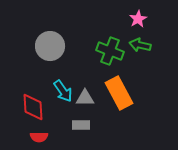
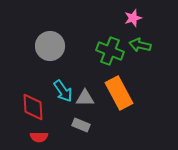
pink star: moved 5 px left, 1 px up; rotated 12 degrees clockwise
gray rectangle: rotated 24 degrees clockwise
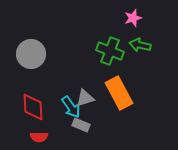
gray circle: moved 19 px left, 8 px down
cyan arrow: moved 8 px right, 16 px down
gray triangle: rotated 18 degrees counterclockwise
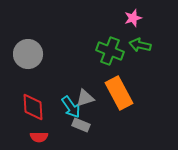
gray circle: moved 3 px left
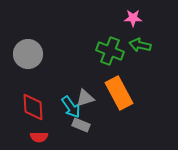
pink star: rotated 18 degrees clockwise
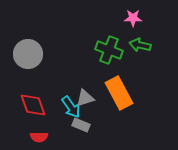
green cross: moved 1 px left, 1 px up
red diamond: moved 2 px up; rotated 16 degrees counterclockwise
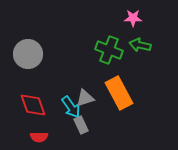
gray rectangle: rotated 42 degrees clockwise
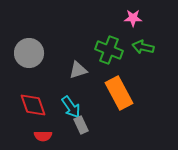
green arrow: moved 3 px right, 2 px down
gray circle: moved 1 px right, 1 px up
gray triangle: moved 7 px left, 28 px up
red semicircle: moved 4 px right, 1 px up
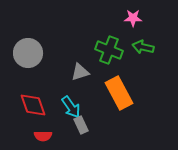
gray circle: moved 1 px left
gray triangle: moved 2 px right, 2 px down
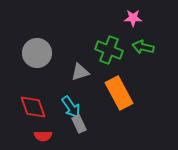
gray circle: moved 9 px right
red diamond: moved 2 px down
gray rectangle: moved 2 px left, 1 px up
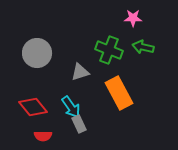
red diamond: rotated 20 degrees counterclockwise
